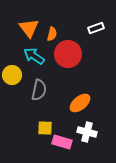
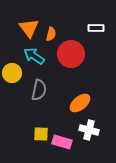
white rectangle: rotated 21 degrees clockwise
orange semicircle: moved 1 px left
red circle: moved 3 px right
yellow circle: moved 2 px up
yellow square: moved 4 px left, 6 px down
white cross: moved 2 px right, 2 px up
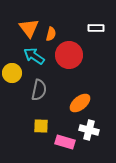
red circle: moved 2 px left, 1 px down
yellow square: moved 8 px up
pink rectangle: moved 3 px right
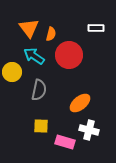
yellow circle: moved 1 px up
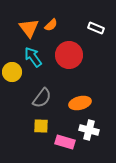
white rectangle: rotated 21 degrees clockwise
orange semicircle: moved 9 px up; rotated 32 degrees clockwise
cyan arrow: moved 1 px left, 1 px down; rotated 20 degrees clockwise
gray semicircle: moved 3 px right, 8 px down; rotated 25 degrees clockwise
orange ellipse: rotated 25 degrees clockwise
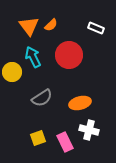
orange triangle: moved 2 px up
cyan arrow: rotated 10 degrees clockwise
gray semicircle: rotated 20 degrees clockwise
yellow square: moved 3 px left, 12 px down; rotated 21 degrees counterclockwise
pink rectangle: rotated 48 degrees clockwise
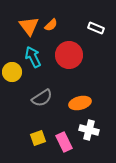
pink rectangle: moved 1 px left
